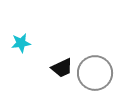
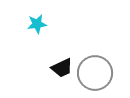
cyan star: moved 16 px right, 19 px up
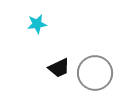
black trapezoid: moved 3 px left
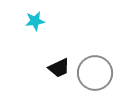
cyan star: moved 2 px left, 3 px up
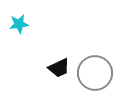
cyan star: moved 16 px left, 3 px down
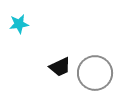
black trapezoid: moved 1 px right, 1 px up
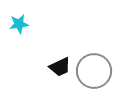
gray circle: moved 1 px left, 2 px up
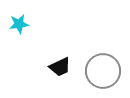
gray circle: moved 9 px right
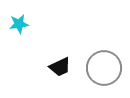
gray circle: moved 1 px right, 3 px up
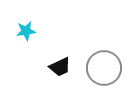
cyan star: moved 7 px right, 7 px down
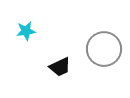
gray circle: moved 19 px up
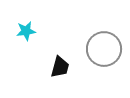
black trapezoid: rotated 50 degrees counterclockwise
